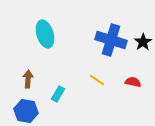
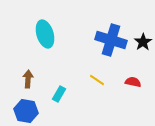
cyan rectangle: moved 1 px right
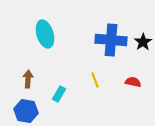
blue cross: rotated 12 degrees counterclockwise
yellow line: moved 2 px left; rotated 35 degrees clockwise
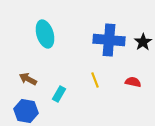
blue cross: moved 2 px left
brown arrow: rotated 66 degrees counterclockwise
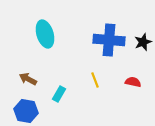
black star: rotated 12 degrees clockwise
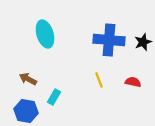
yellow line: moved 4 px right
cyan rectangle: moved 5 px left, 3 px down
